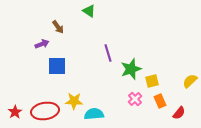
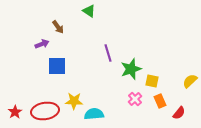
yellow square: rotated 24 degrees clockwise
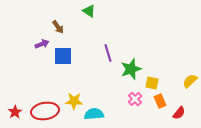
blue square: moved 6 px right, 10 px up
yellow square: moved 2 px down
